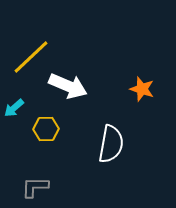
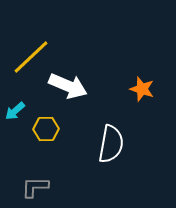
cyan arrow: moved 1 px right, 3 px down
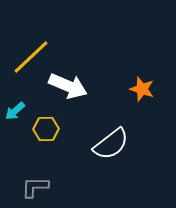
white semicircle: rotated 42 degrees clockwise
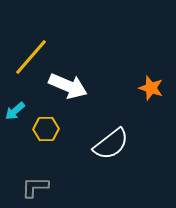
yellow line: rotated 6 degrees counterclockwise
orange star: moved 9 px right, 1 px up
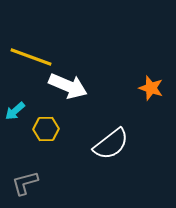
yellow line: rotated 69 degrees clockwise
gray L-shape: moved 10 px left, 4 px up; rotated 16 degrees counterclockwise
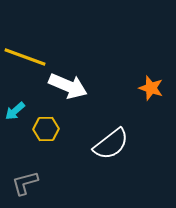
yellow line: moved 6 px left
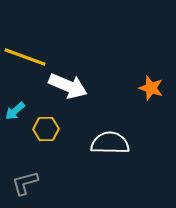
white semicircle: moved 1 px left, 1 px up; rotated 141 degrees counterclockwise
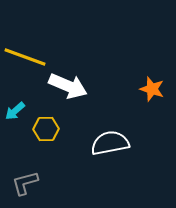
orange star: moved 1 px right, 1 px down
white semicircle: rotated 12 degrees counterclockwise
